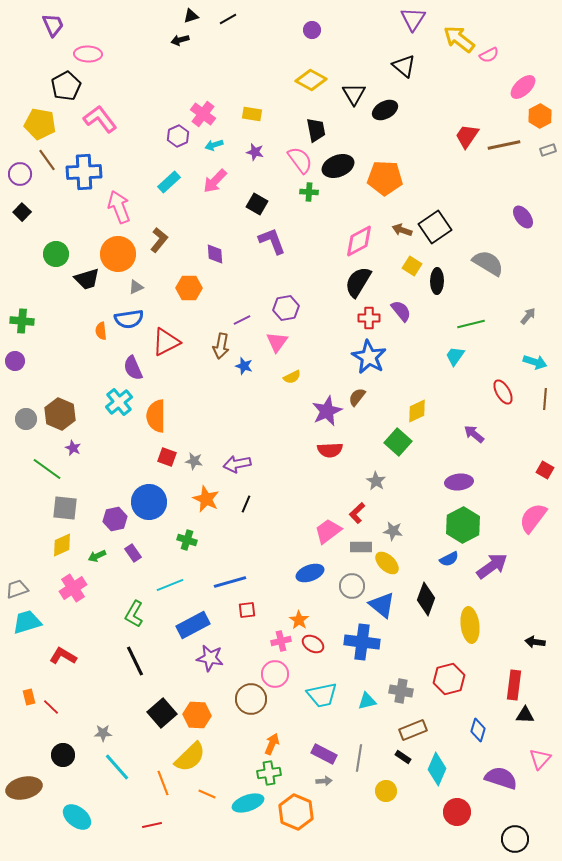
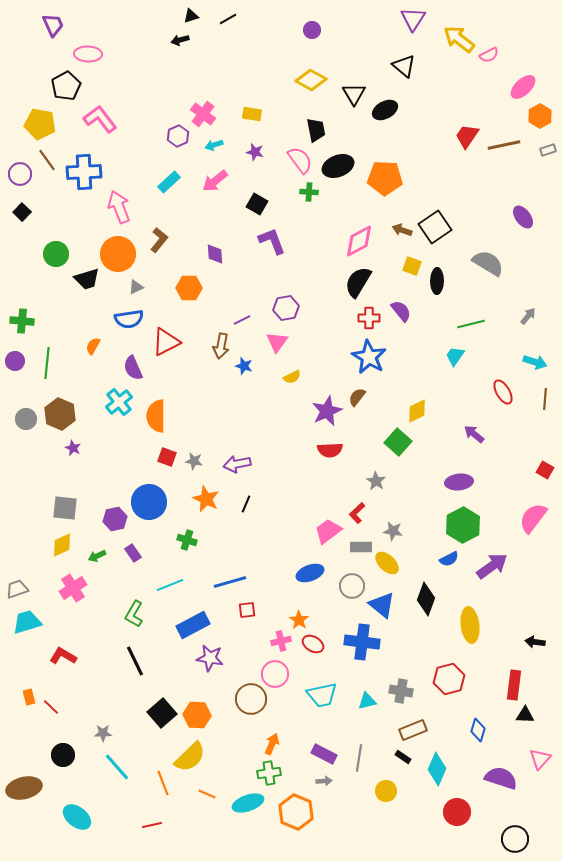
pink arrow at (215, 181): rotated 8 degrees clockwise
yellow square at (412, 266): rotated 12 degrees counterclockwise
orange semicircle at (101, 331): moved 8 px left, 15 px down; rotated 36 degrees clockwise
green line at (47, 469): moved 106 px up; rotated 60 degrees clockwise
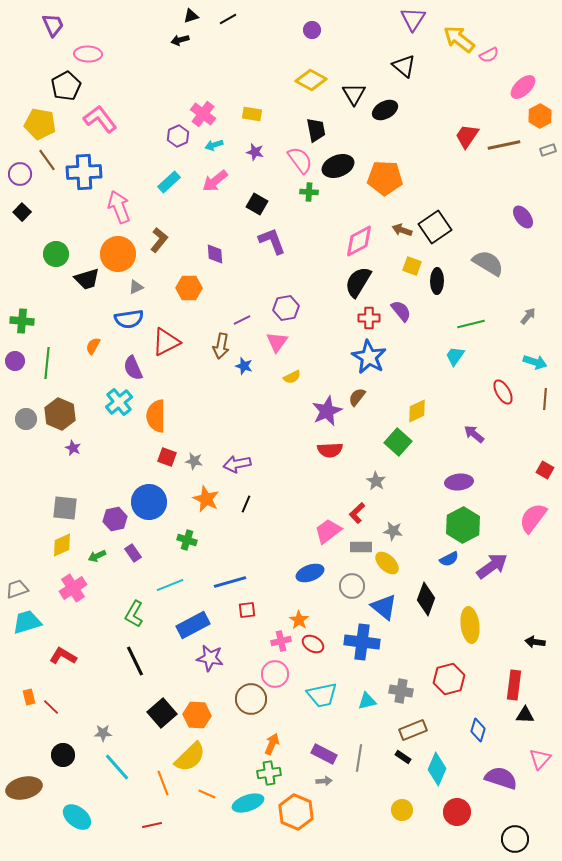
blue triangle at (382, 605): moved 2 px right, 2 px down
yellow circle at (386, 791): moved 16 px right, 19 px down
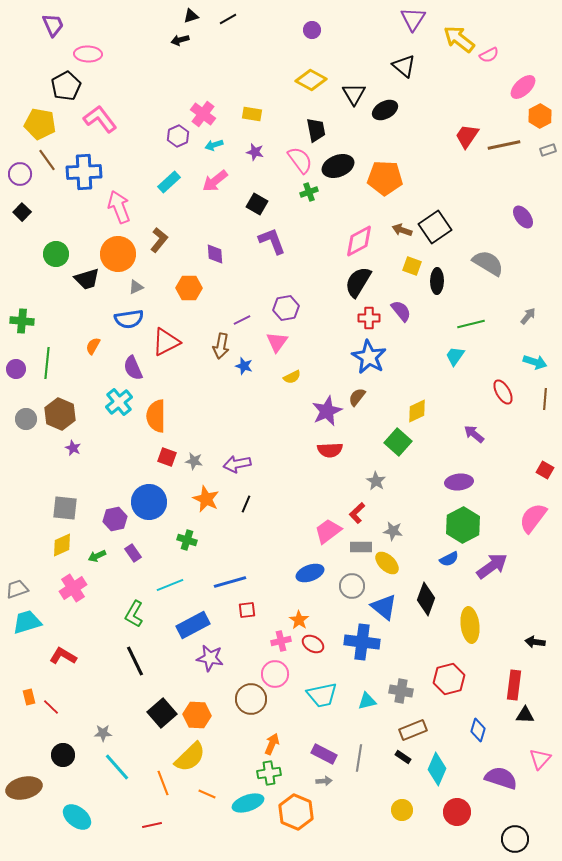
green cross at (309, 192): rotated 24 degrees counterclockwise
purple circle at (15, 361): moved 1 px right, 8 px down
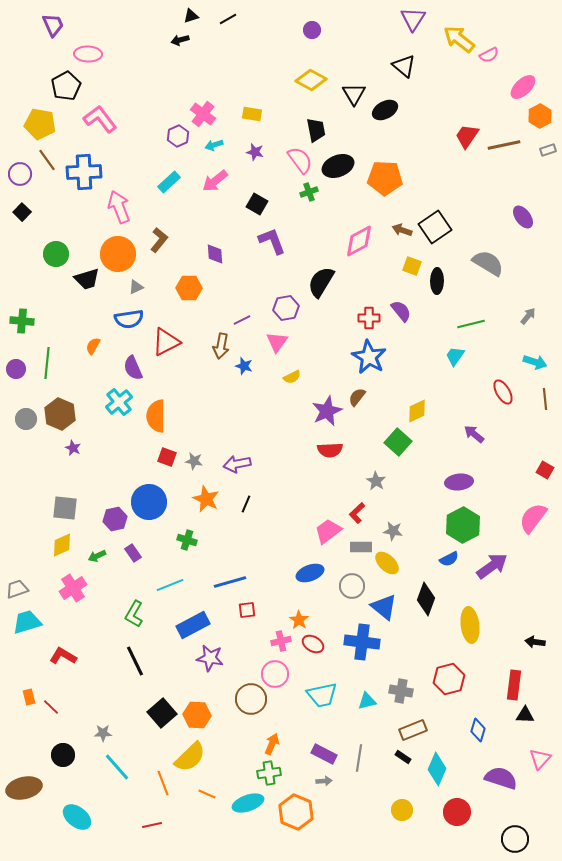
black semicircle at (358, 282): moved 37 px left
brown line at (545, 399): rotated 10 degrees counterclockwise
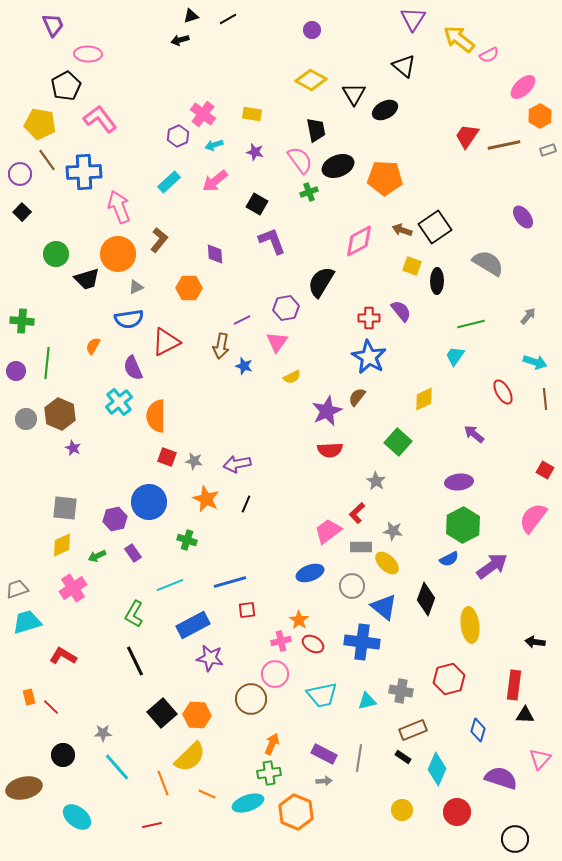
purple circle at (16, 369): moved 2 px down
yellow diamond at (417, 411): moved 7 px right, 12 px up
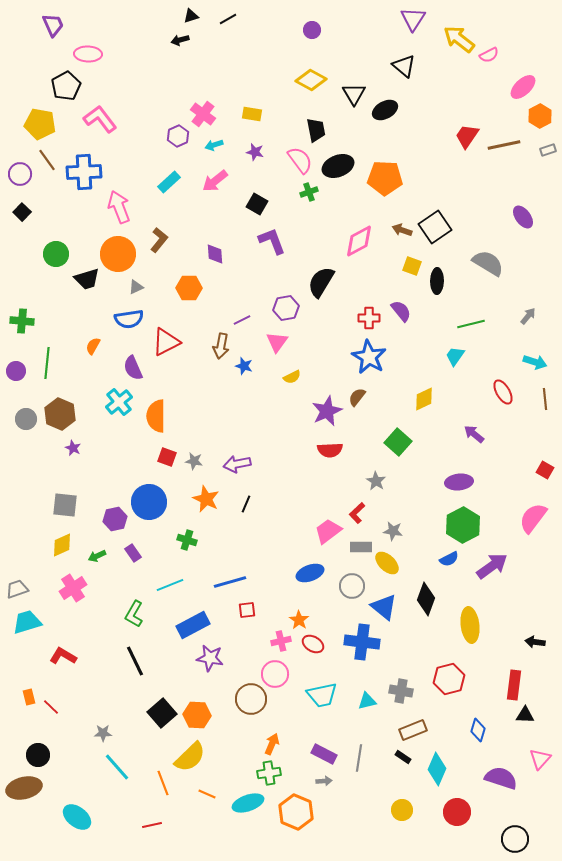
gray square at (65, 508): moved 3 px up
black circle at (63, 755): moved 25 px left
